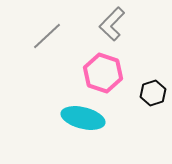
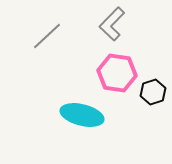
pink hexagon: moved 14 px right; rotated 9 degrees counterclockwise
black hexagon: moved 1 px up
cyan ellipse: moved 1 px left, 3 px up
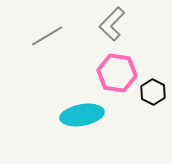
gray line: rotated 12 degrees clockwise
black hexagon: rotated 15 degrees counterclockwise
cyan ellipse: rotated 24 degrees counterclockwise
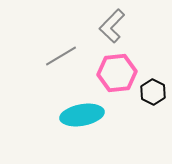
gray L-shape: moved 2 px down
gray line: moved 14 px right, 20 px down
pink hexagon: rotated 15 degrees counterclockwise
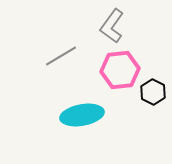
gray L-shape: rotated 8 degrees counterclockwise
pink hexagon: moved 3 px right, 3 px up
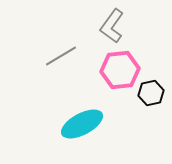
black hexagon: moved 2 px left, 1 px down; rotated 20 degrees clockwise
cyan ellipse: moved 9 px down; rotated 18 degrees counterclockwise
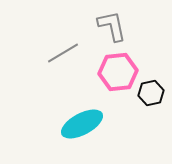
gray L-shape: rotated 132 degrees clockwise
gray line: moved 2 px right, 3 px up
pink hexagon: moved 2 px left, 2 px down
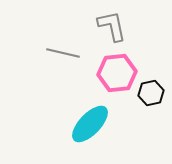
gray line: rotated 44 degrees clockwise
pink hexagon: moved 1 px left, 1 px down
cyan ellipse: moved 8 px right; rotated 18 degrees counterclockwise
